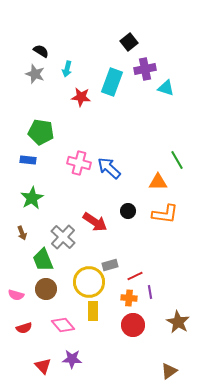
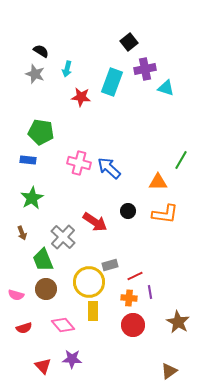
green line: moved 4 px right; rotated 60 degrees clockwise
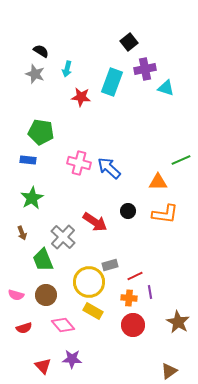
green line: rotated 36 degrees clockwise
brown circle: moved 6 px down
yellow rectangle: rotated 60 degrees counterclockwise
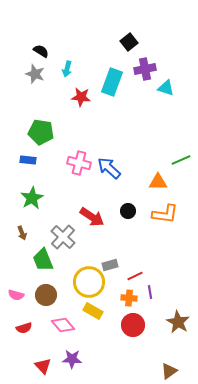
red arrow: moved 3 px left, 5 px up
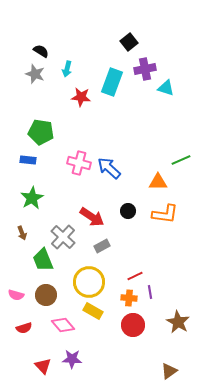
gray rectangle: moved 8 px left, 19 px up; rotated 14 degrees counterclockwise
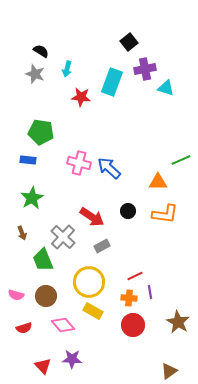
brown circle: moved 1 px down
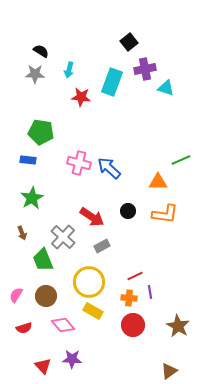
cyan arrow: moved 2 px right, 1 px down
gray star: rotated 18 degrees counterclockwise
pink semicircle: rotated 105 degrees clockwise
brown star: moved 4 px down
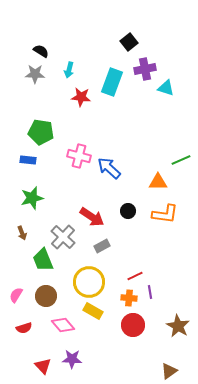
pink cross: moved 7 px up
green star: rotated 15 degrees clockwise
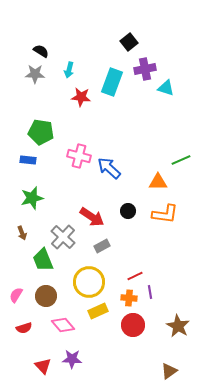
yellow rectangle: moved 5 px right; rotated 54 degrees counterclockwise
